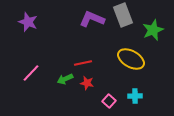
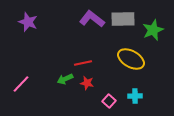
gray rectangle: moved 4 px down; rotated 70 degrees counterclockwise
purple L-shape: rotated 15 degrees clockwise
pink line: moved 10 px left, 11 px down
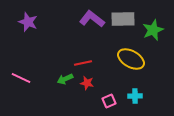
pink line: moved 6 px up; rotated 72 degrees clockwise
pink square: rotated 24 degrees clockwise
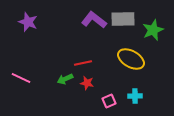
purple L-shape: moved 2 px right, 1 px down
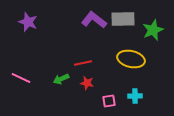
yellow ellipse: rotated 16 degrees counterclockwise
green arrow: moved 4 px left
pink square: rotated 16 degrees clockwise
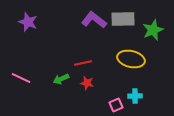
pink square: moved 7 px right, 4 px down; rotated 16 degrees counterclockwise
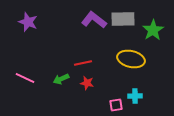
green star: rotated 10 degrees counterclockwise
pink line: moved 4 px right
pink square: rotated 16 degrees clockwise
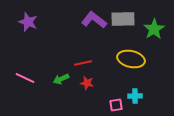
green star: moved 1 px right, 1 px up
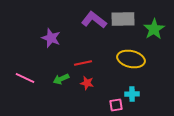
purple star: moved 23 px right, 16 px down
cyan cross: moved 3 px left, 2 px up
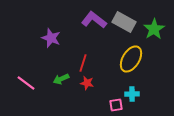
gray rectangle: moved 1 px right, 3 px down; rotated 30 degrees clockwise
yellow ellipse: rotated 72 degrees counterclockwise
red line: rotated 60 degrees counterclockwise
pink line: moved 1 px right, 5 px down; rotated 12 degrees clockwise
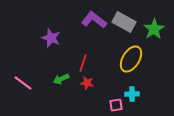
pink line: moved 3 px left
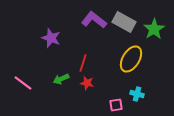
cyan cross: moved 5 px right; rotated 16 degrees clockwise
